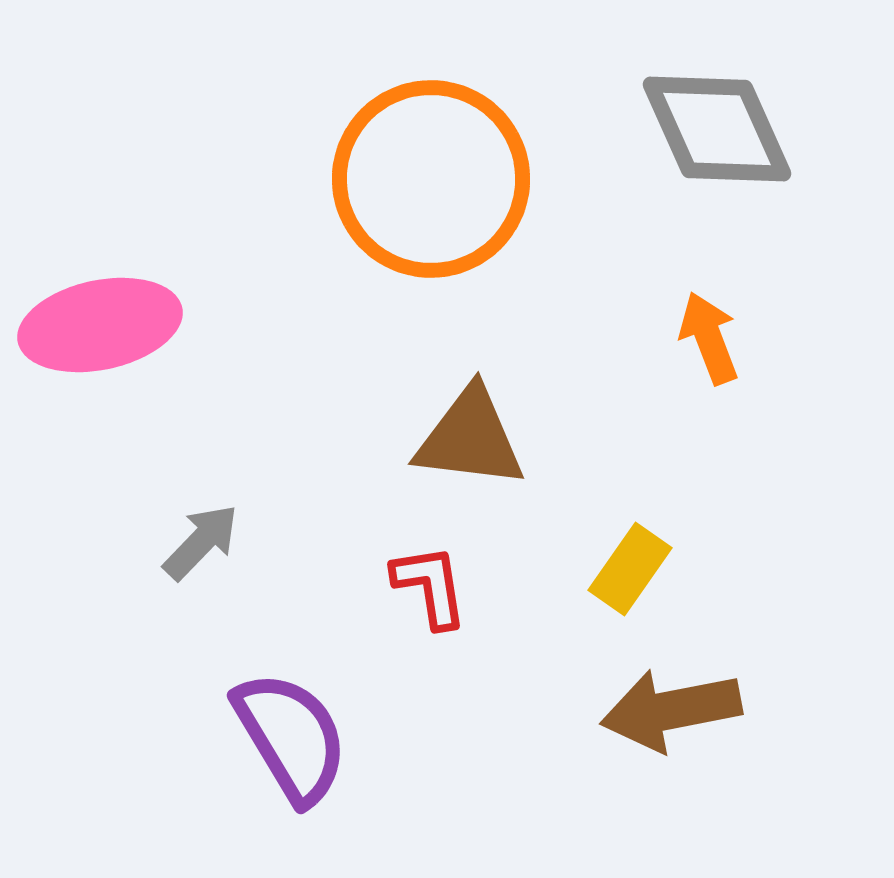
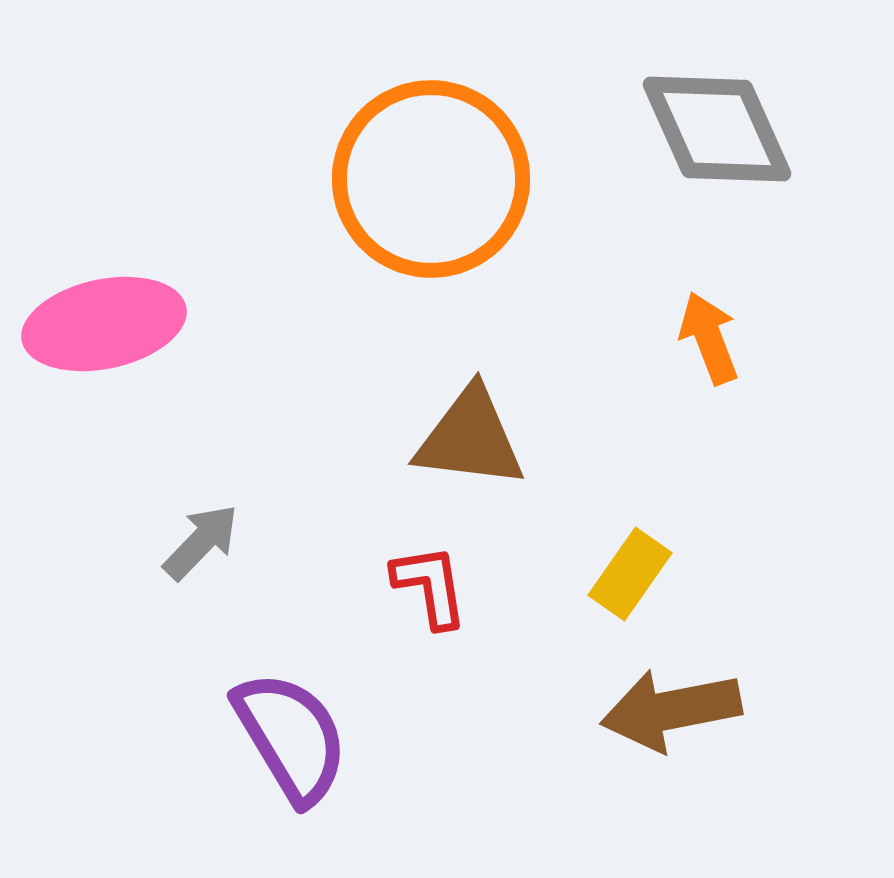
pink ellipse: moved 4 px right, 1 px up
yellow rectangle: moved 5 px down
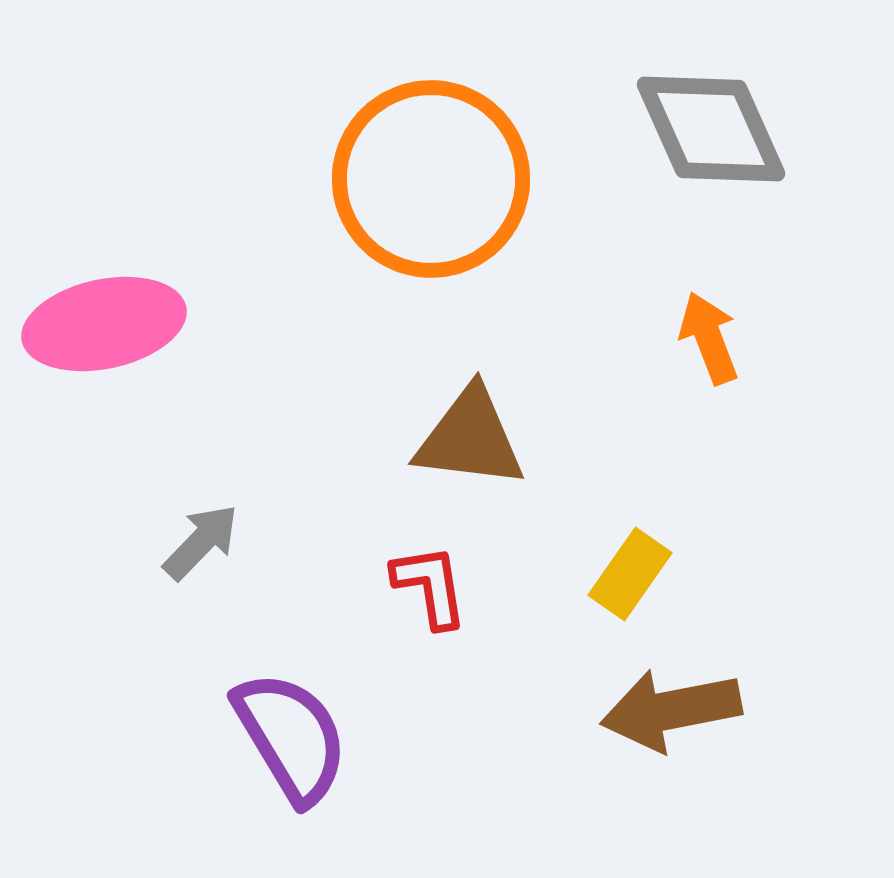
gray diamond: moved 6 px left
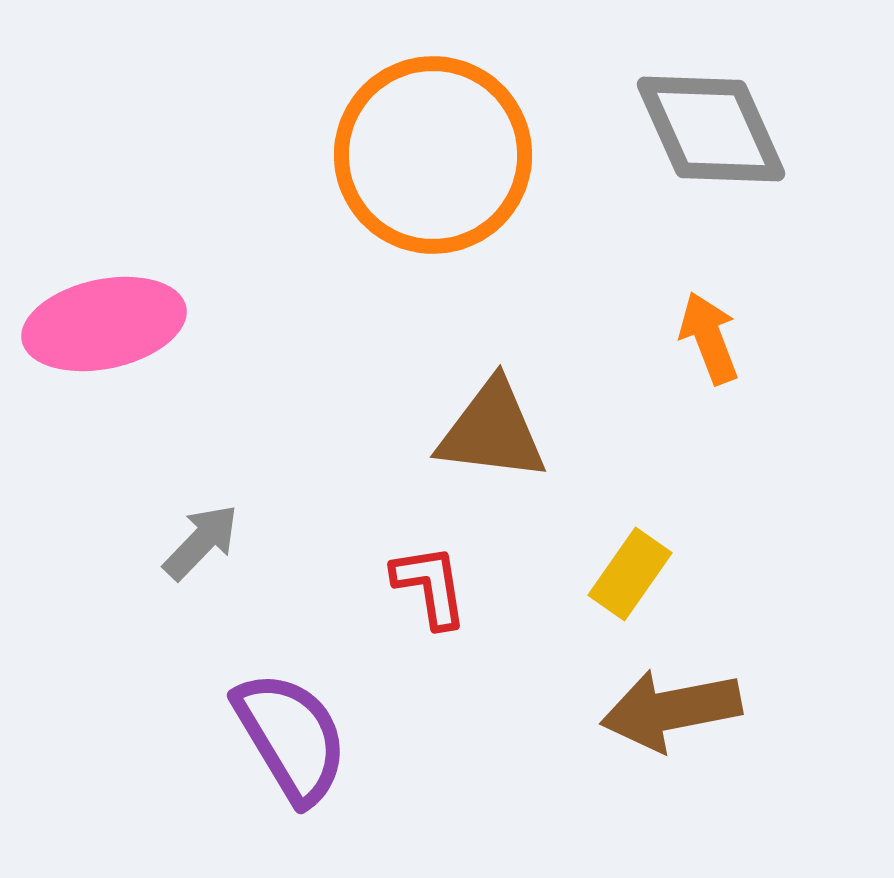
orange circle: moved 2 px right, 24 px up
brown triangle: moved 22 px right, 7 px up
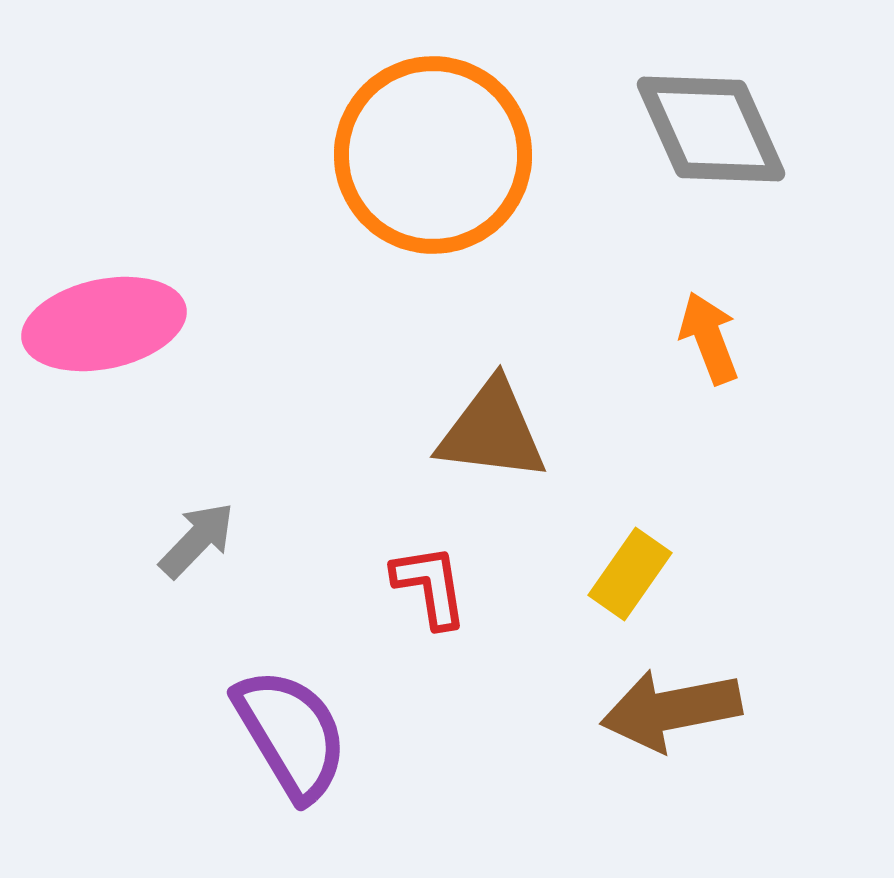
gray arrow: moved 4 px left, 2 px up
purple semicircle: moved 3 px up
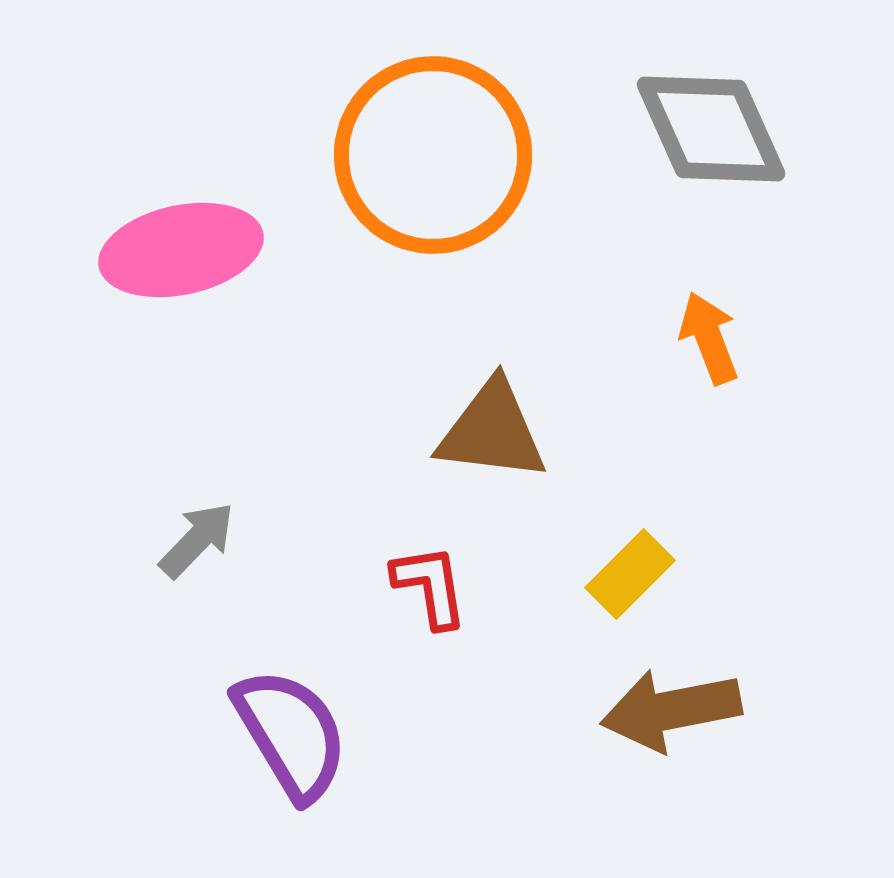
pink ellipse: moved 77 px right, 74 px up
yellow rectangle: rotated 10 degrees clockwise
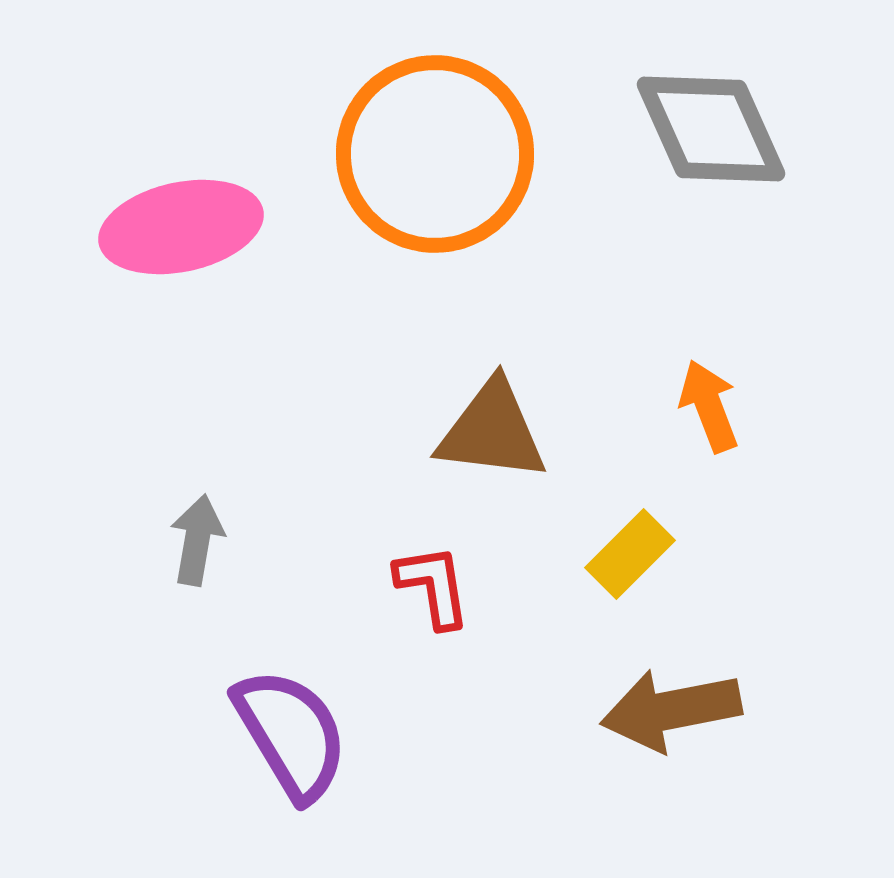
orange circle: moved 2 px right, 1 px up
pink ellipse: moved 23 px up
orange arrow: moved 68 px down
gray arrow: rotated 34 degrees counterclockwise
yellow rectangle: moved 20 px up
red L-shape: moved 3 px right
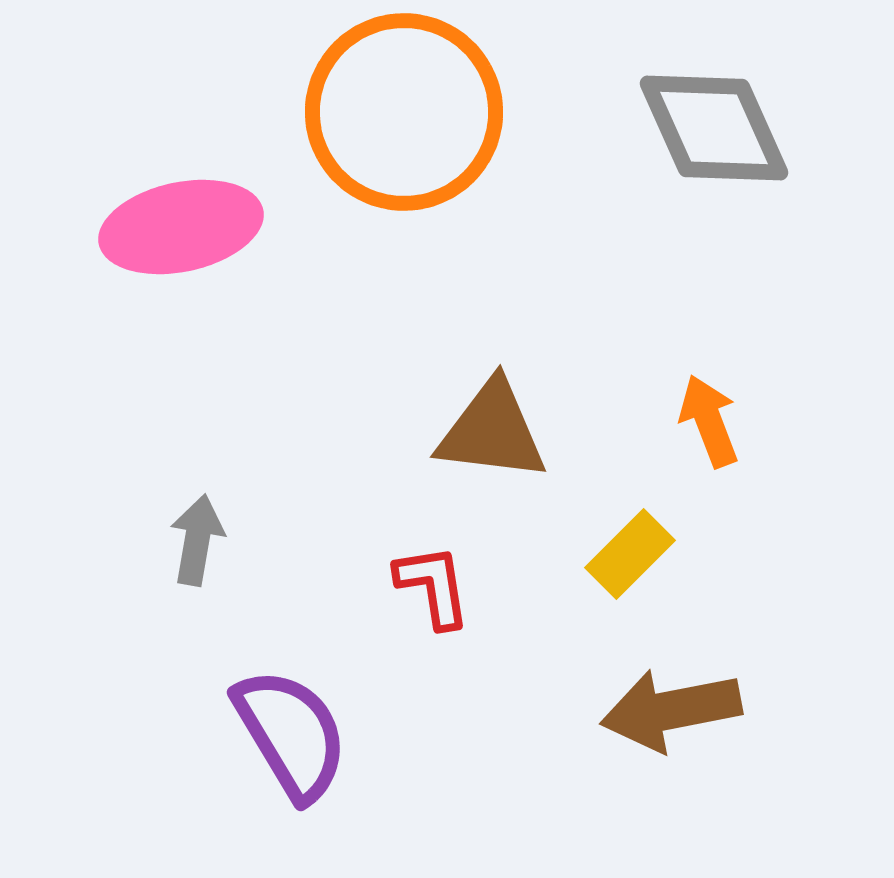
gray diamond: moved 3 px right, 1 px up
orange circle: moved 31 px left, 42 px up
orange arrow: moved 15 px down
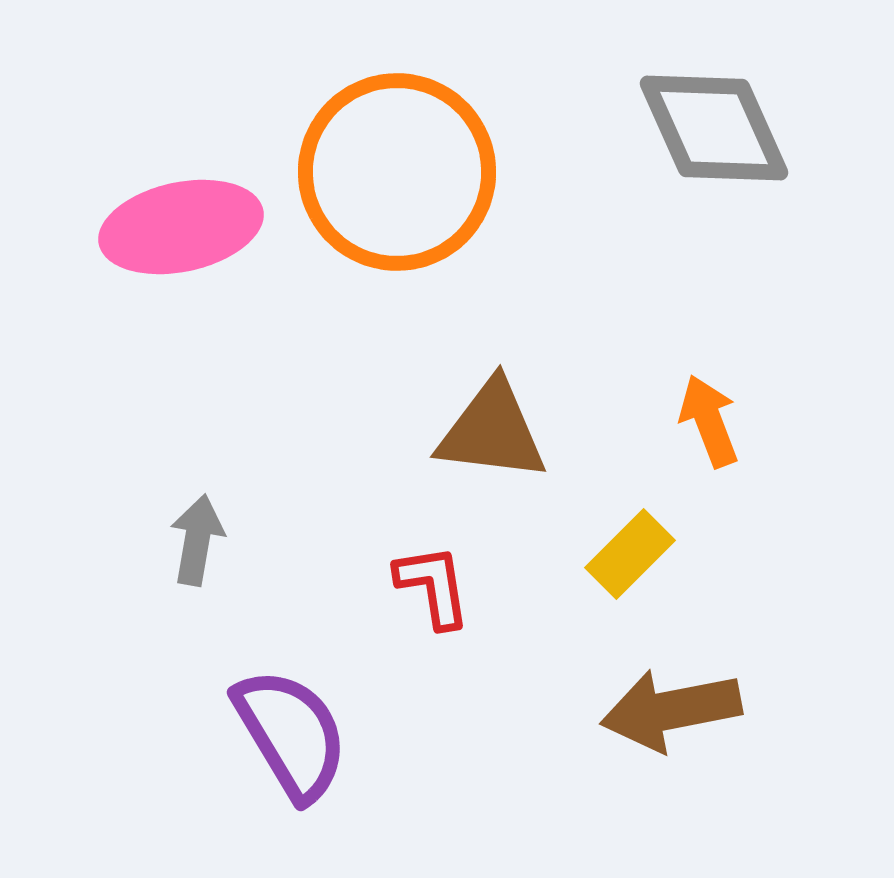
orange circle: moved 7 px left, 60 px down
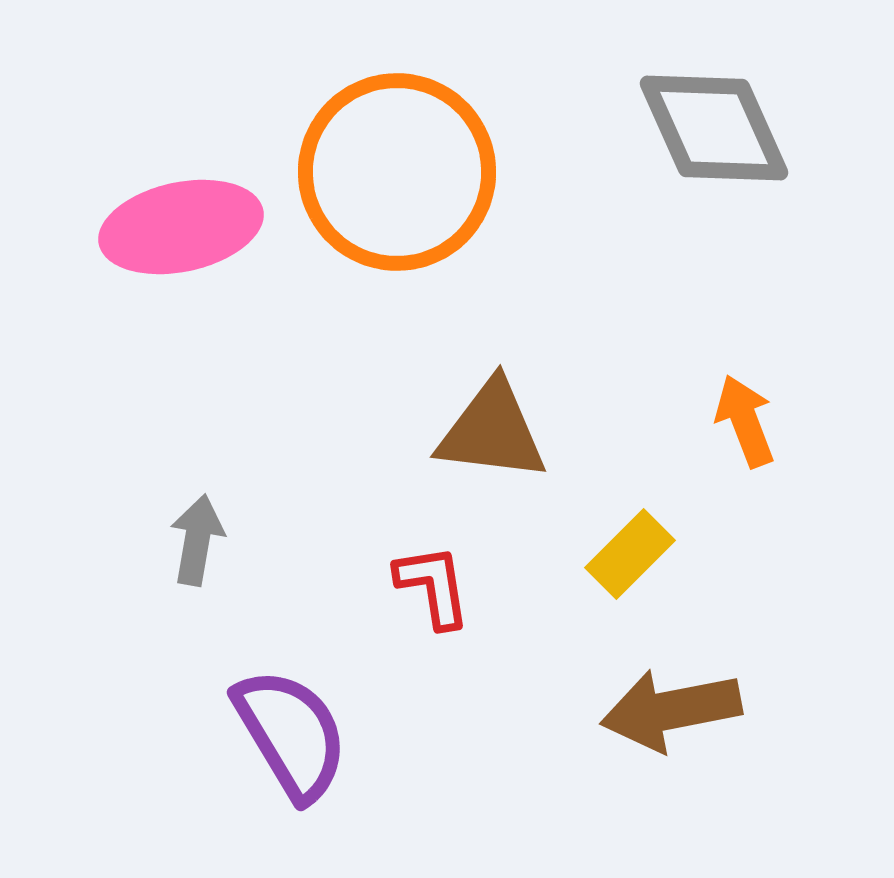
orange arrow: moved 36 px right
